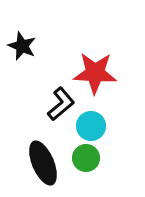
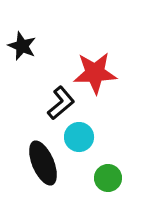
red star: rotated 6 degrees counterclockwise
black L-shape: moved 1 px up
cyan circle: moved 12 px left, 11 px down
green circle: moved 22 px right, 20 px down
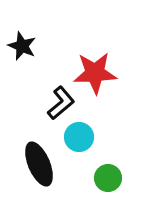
black ellipse: moved 4 px left, 1 px down
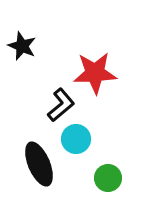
black L-shape: moved 2 px down
cyan circle: moved 3 px left, 2 px down
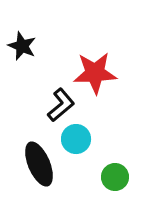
green circle: moved 7 px right, 1 px up
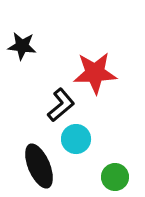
black star: rotated 16 degrees counterclockwise
black ellipse: moved 2 px down
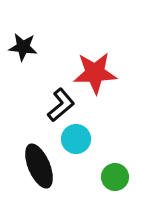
black star: moved 1 px right, 1 px down
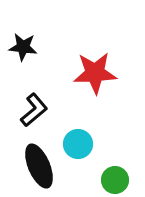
black L-shape: moved 27 px left, 5 px down
cyan circle: moved 2 px right, 5 px down
green circle: moved 3 px down
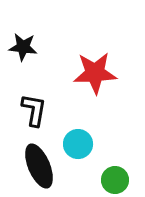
black L-shape: rotated 40 degrees counterclockwise
